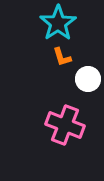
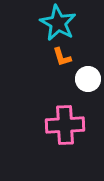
cyan star: rotated 9 degrees counterclockwise
pink cross: rotated 24 degrees counterclockwise
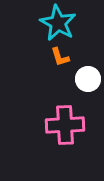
orange L-shape: moved 2 px left
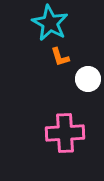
cyan star: moved 8 px left
pink cross: moved 8 px down
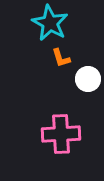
orange L-shape: moved 1 px right, 1 px down
pink cross: moved 4 px left, 1 px down
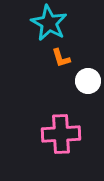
cyan star: moved 1 px left
white circle: moved 2 px down
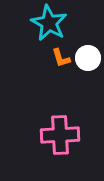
white circle: moved 23 px up
pink cross: moved 1 px left, 1 px down
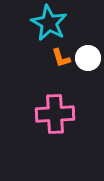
pink cross: moved 5 px left, 21 px up
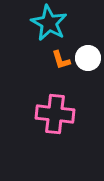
orange L-shape: moved 2 px down
pink cross: rotated 9 degrees clockwise
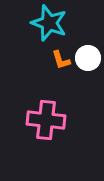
cyan star: rotated 9 degrees counterclockwise
pink cross: moved 9 px left, 6 px down
